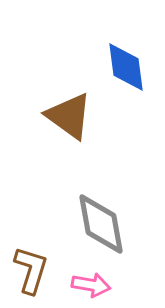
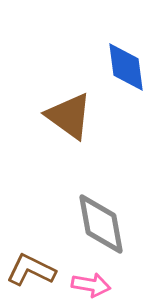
brown L-shape: rotated 81 degrees counterclockwise
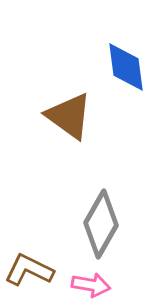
gray diamond: rotated 40 degrees clockwise
brown L-shape: moved 2 px left
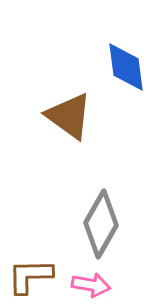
brown L-shape: moved 1 px right, 6 px down; rotated 27 degrees counterclockwise
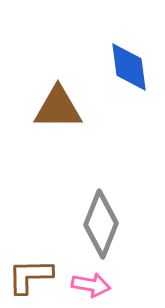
blue diamond: moved 3 px right
brown triangle: moved 11 px left, 8 px up; rotated 36 degrees counterclockwise
gray diamond: rotated 8 degrees counterclockwise
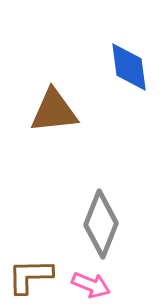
brown triangle: moved 4 px left, 3 px down; rotated 6 degrees counterclockwise
pink arrow: rotated 12 degrees clockwise
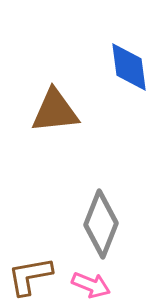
brown triangle: moved 1 px right
brown L-shape: rotated 9 degrees counterclockwise
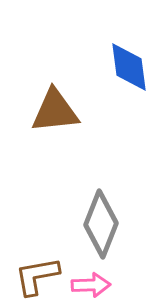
brown L-shape: moved 7 px right
pink arrow: rotated 24 degrees counterclockwise
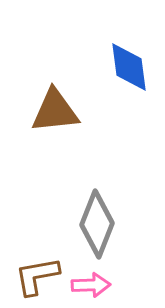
gray diamond: moved 4 px left
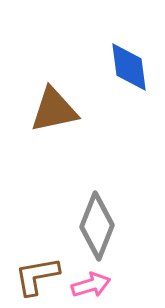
brown triangle: moved 1 px left, 1 px up; rotated 6 degrees counterclockwise
gray diamond: moved 2 px down
pink arrow: rotated 15 degrees counterclockwise
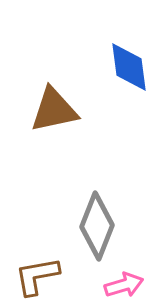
pink arrow: moved 33 px right
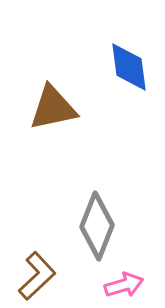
brown triangle: moved 1 px left, 2 px up
brown L-shape: rotated 147 degrees clockwise
